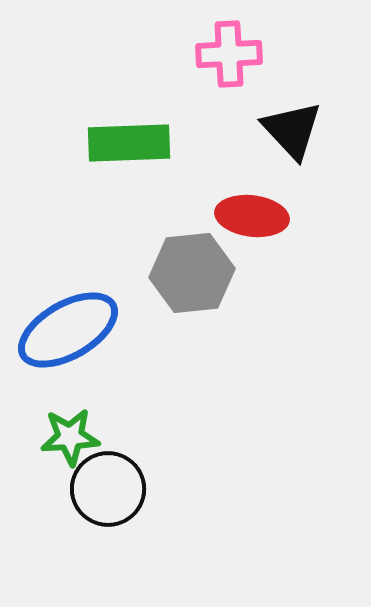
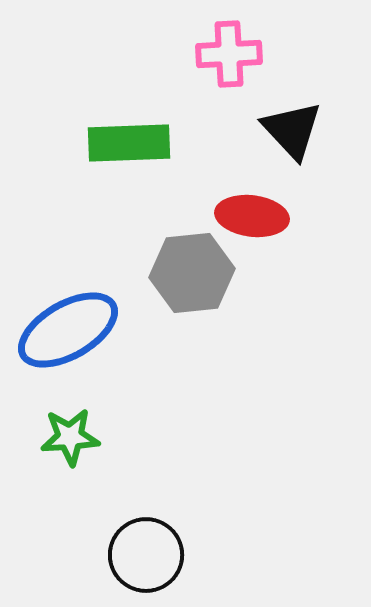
black circle: moved 38 px right, 66 px down
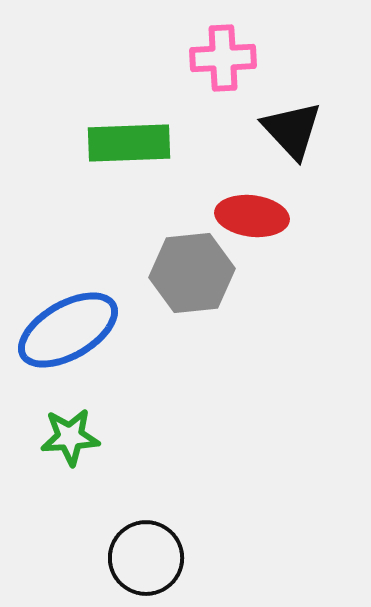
pink cross: moved 6 px left, 4 px down
black circle: moved 3 px down
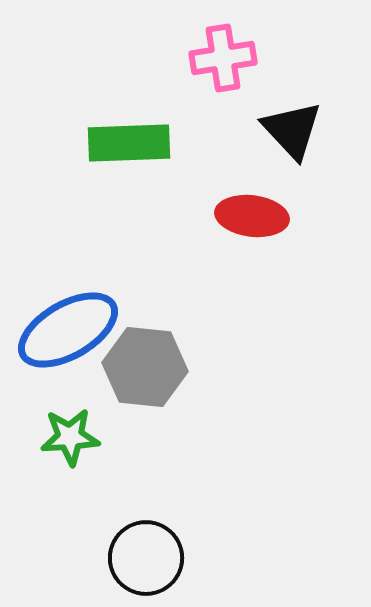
pink cross: rotated 6 degrees counterclockwise
gray hexagon: moved 47 px left, 94 px down; rotated 12 degrees clockwise
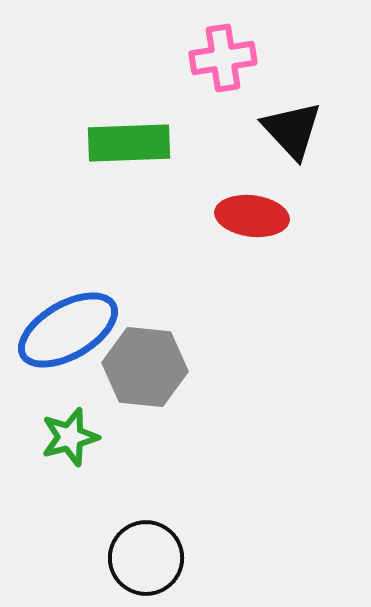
green star: rotated 12 degrees counterclockwise
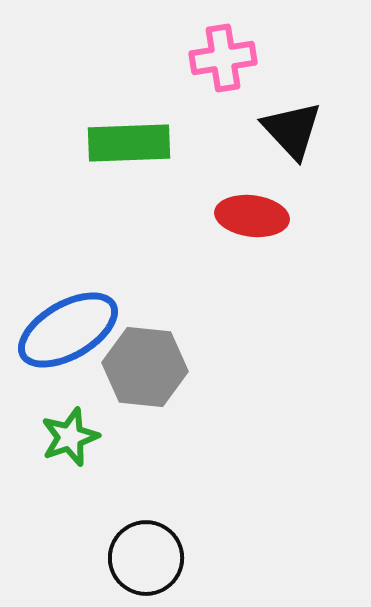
green star: rotated 4 degrees counterclockwise
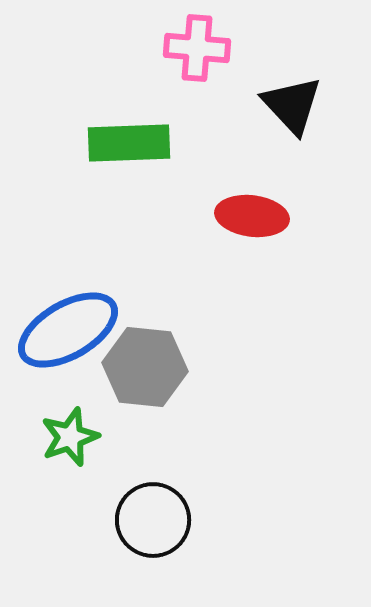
pink cross: moved 26 px left, 10 px up; rotated 14 degrees clockwise
black triangle: moved 25 px up
black circle: moved 7 px right, 38 px up
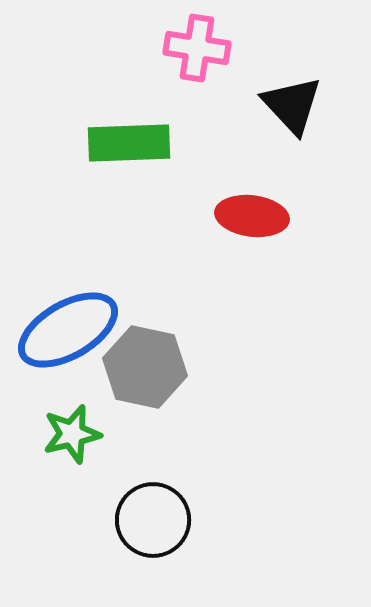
pink cross: rotated 4 degrees clockwise
gray hexagon: rotated 6 degrees clockwise
green star: moved 2 px right, 3 px up; rotated 6 degrees clockwise
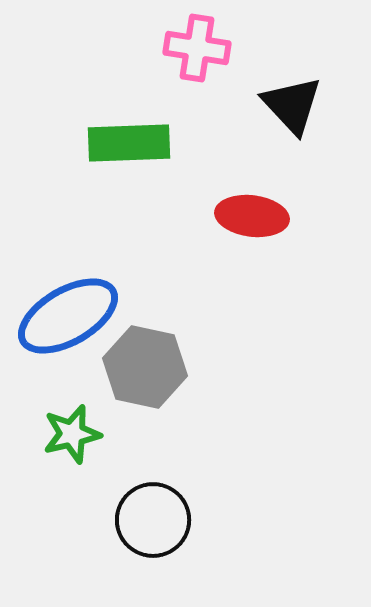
blue ellipse: moved 14 px up
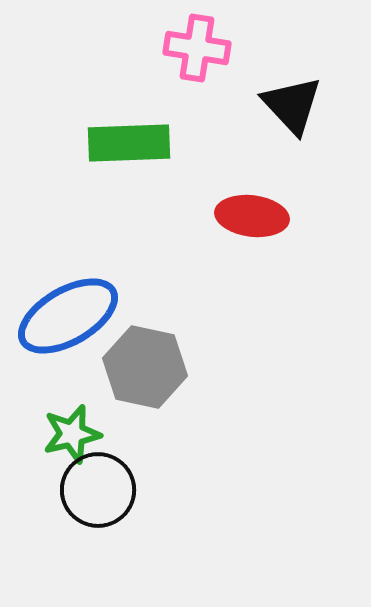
black circle: moved 55 px left, 30 px up
